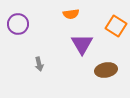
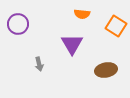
orange semicircle: moved 11 px right; rotated 14 degrees clockwise
purple triangle: moved 10 px left
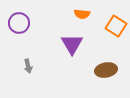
purple circle: moved 1 px right, 1 px up
gray arrow: moved 11 px left, 2 px down
